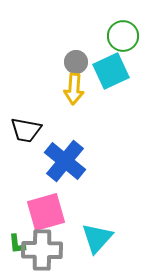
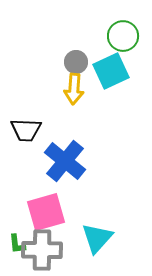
black trapezoid: rotated 8 degrees counterclockwise
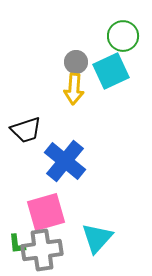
black trapezoid: rotated 20 degrees counterclockwise
gray cross: rotated 9 degrees counterclockwise
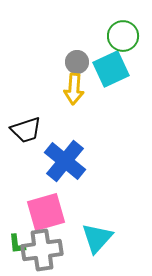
gray circle: moved 1 px right
cyan square: moved 2 px up
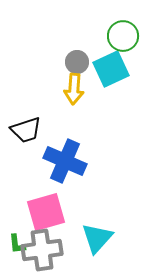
blue cross: rotated 15 degrees counterclockwise
